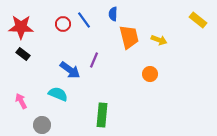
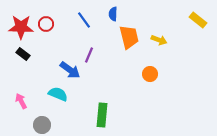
red circle: moved 17 px left
purple line: moved 5 px left, 5 px up
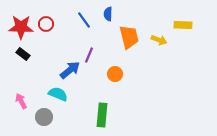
blue semicircle: moved 5 px left
yellow rectangle: moved 15 px left, 5 px down; rotated 36 degrees counterclockwise
blue arrow: rotated 75 degrees counterclockwise
orange circle: moved 35 px left
gray circle: moved 2 px right, 8 px up
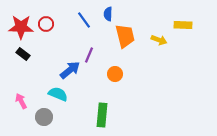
orange trapezoid: moved 4 px left, 1 px up
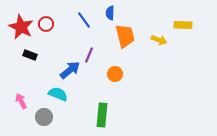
blue semicircle: moved 2 px right, 1 px up
red star: rotated 25 degrees clockwise
black rectangle: moved 7 px right, 1 px down; rotated 16 degrees counterclockwise
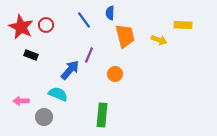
red circle: moved 1 px down
black rectangle: moved 1 px right
blue arrow: rotated 10 degrees counterclockwise
pink arrow: rotated 63 degrees counterclockwise
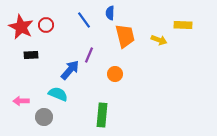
black rectangle: rotated 24 degrees counterclockwise
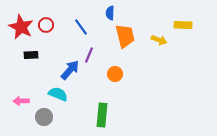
blue line: moved 3 px left, 7 px down
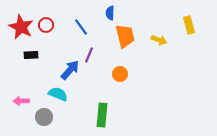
yellow rectangle: moved 6 px right; rotated 72 degrees clockwise
orange circle: moved 5 px right
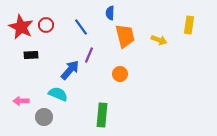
yellow rectangle: rotated 24 degrees clockwise
